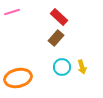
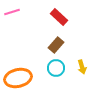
brown rectangle: moved 7 px down
cyan circle: moved 6 px left, 1 px down
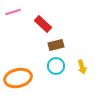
pink line: moved 1 px right
red rectangle: moved 16 px left, 7 px down
brown rectangle: rotated 35 degrees clockwise
cyan circle: moved 2 px up
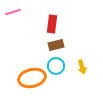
red rectangle: moved 9 px right; rotated 54 degrees clockwise
orange ellipse: moved 14 px right
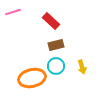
red rectangle: moved 1 px left, 3 px up; rotated 54 degrees counterclockwise
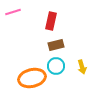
red rectangle: rotated 60 degrees clockwise
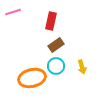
brown rectangle: rotated 21 degrees counterclockwise
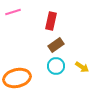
yellow arrow: rotated 40 degrees counterclockwise
orange ellipse: moved 15 px left
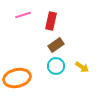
pink line: moved 10 px right, 3 px down
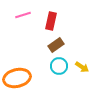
cyan circle: moved 3 px right
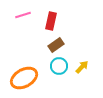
yellow arrow: rotated 80 degrees counterclockwise
orange ellipse: moved 7 px right; rotated 16 degrees counterclockwise
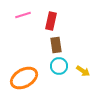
brown rectangle: rotated 63 degrees counterclockwise
yellow arrow: moved 1 px right, 4 px down; rotated 80 degrees clockwise
